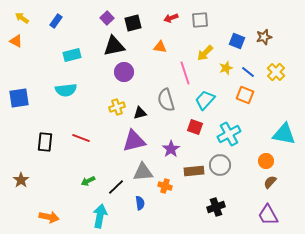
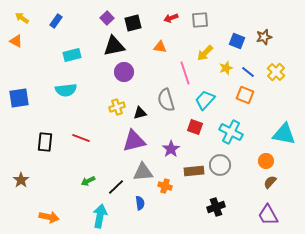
cyan cross at (229, 134): moved 2 px right, 2 px up; rotated 35 degrees counterclockwise
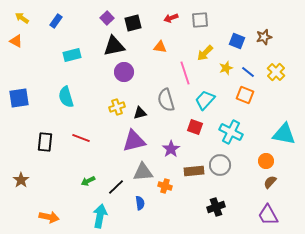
cyan semicircle at (66, 90): moved 7 px down; rotated 80 degrees clockwise
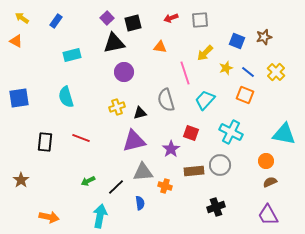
black triangle at (114, 46): moved 3 px up
red square at (195, 127): moved 4 px left, 6 px down
brown semicircle at (270, 182): rotated 24 degrees clockwise
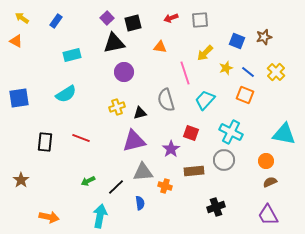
cyan semicircle at (66, 97): moved 3 px up; rotated 105 degrees counterclockwise
gray circle at (220, 165): moved 4 px right, 5 px up
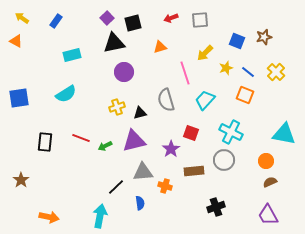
orange triangle at (160, 47): rotated 24 degrees counterclockwise
green arrow at (88, 181): moved 17 px right, 35 px up
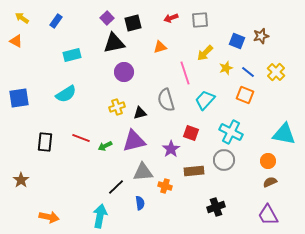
brown star at (264, 37): moved 3 px left, 1 px up
orange circle at (266, 161): moved 2 px right
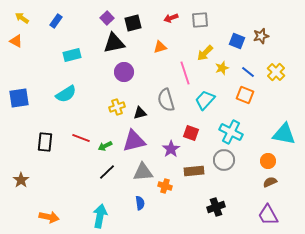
yellow star at (226, 68): moved 4 px left
black line at (116, 187): moved 9 px left, 15 px up
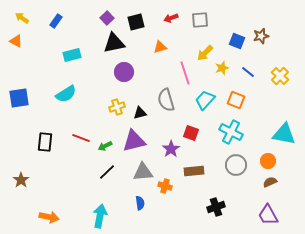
black square at (133, 23): moved 3 px right, 1 px up
yellow cross at (276, 72): moved 4 px right, 4 px down
orange square at (245, 95): moved 9 px left, 5 px down
gray circle at (224, 160): moved 12 px right, 5 px down
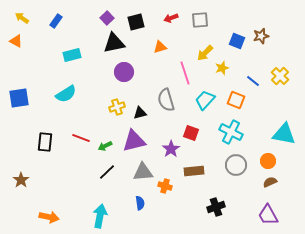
blue line at (248, 72): moved 5 px right, 9 px down
